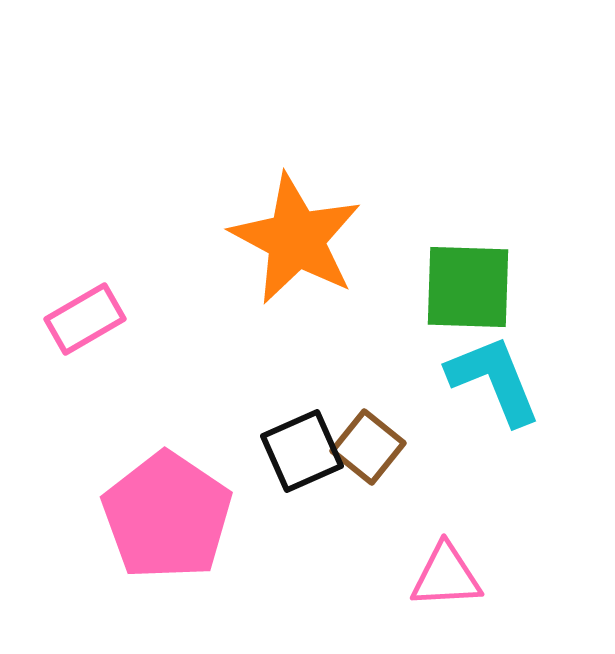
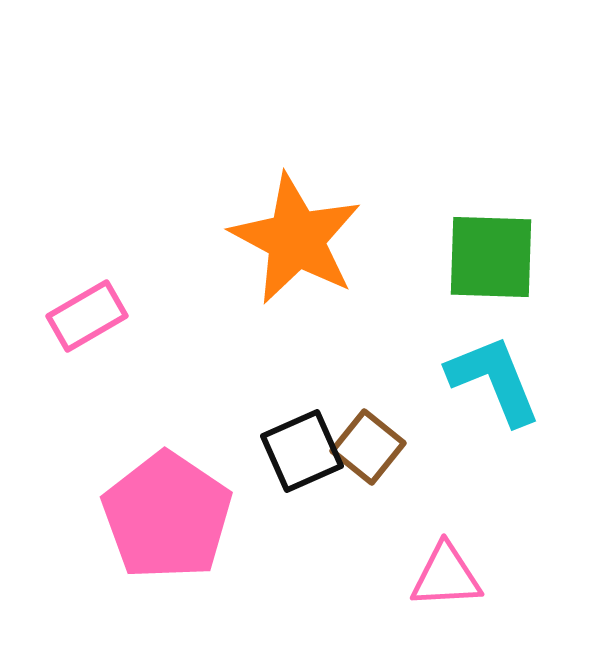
green square: moved 23 px right, 30 px up
pink rectangle: moved 2 px right, 3 px up
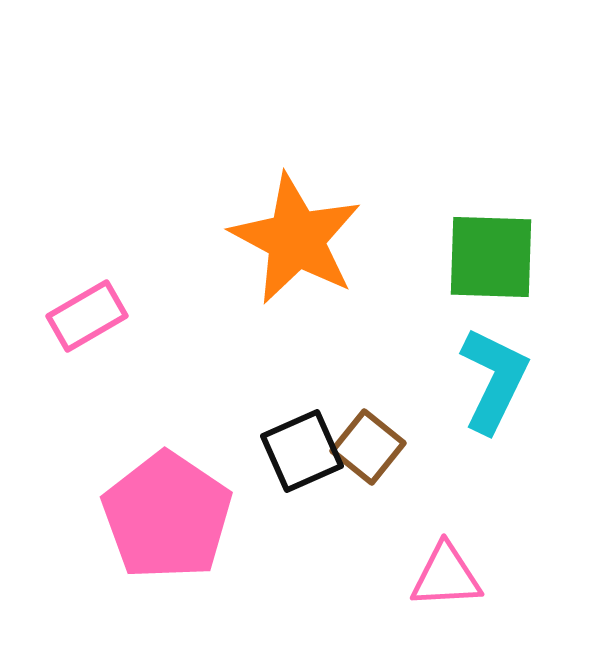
cyan L-shape: rotated 48 degrees clockwise
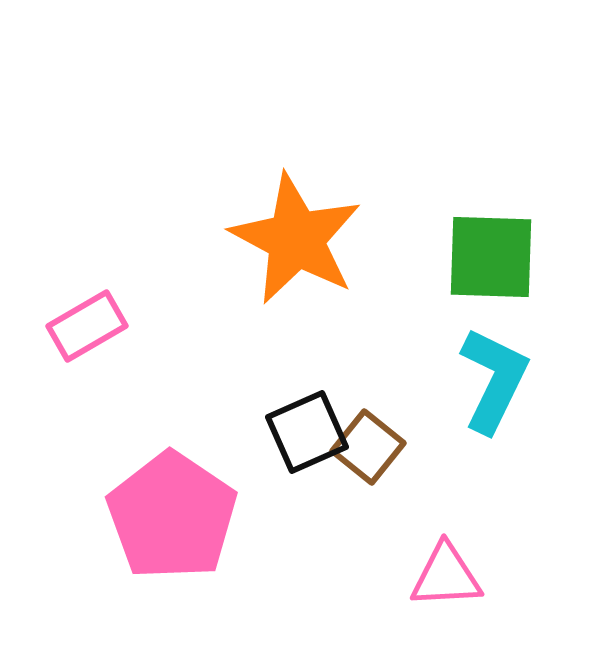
pink rectangle: moved 10 px down
black square: moved 5 px right, 19 px up
pink pentagon: moved 5 px right
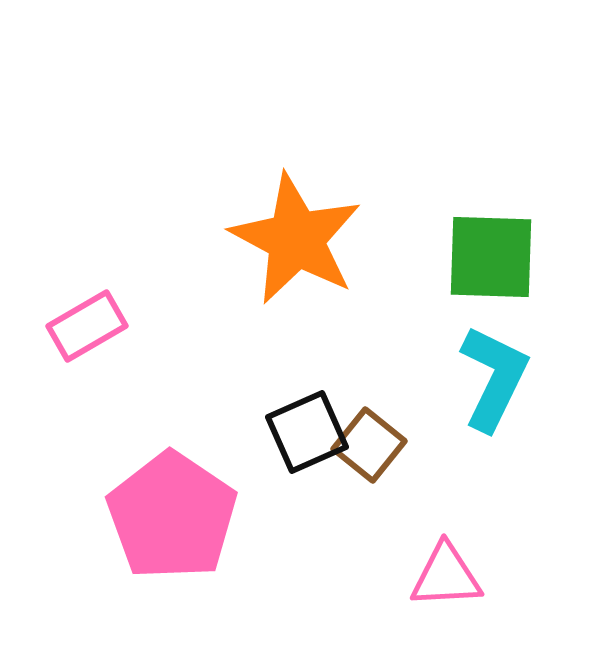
cyan L-shape: moved 2 px up
brown square: moved 1 px right, 2 px up
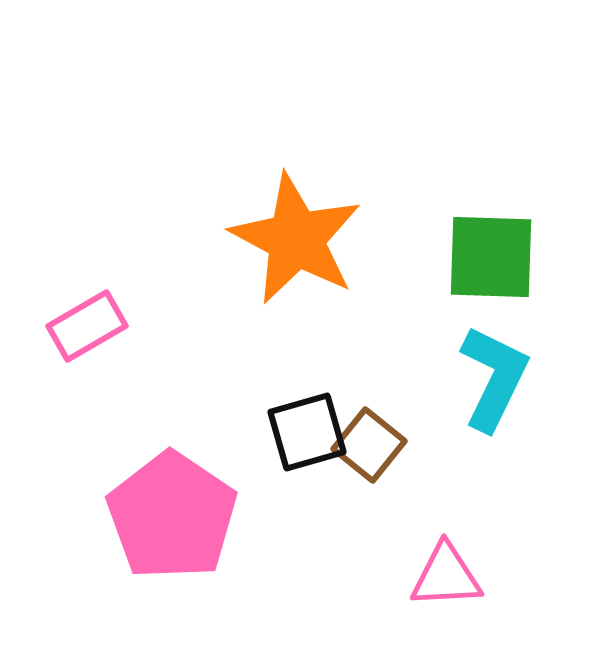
black square: rotated 8 degrees clockwise
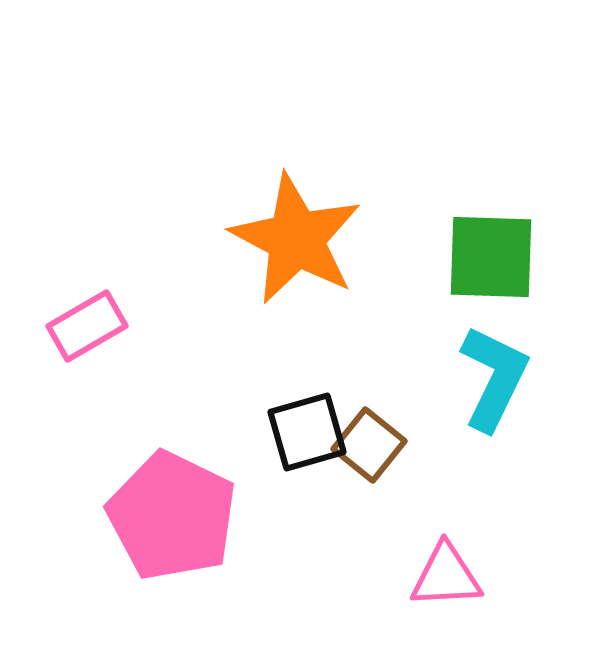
pink pentagon: rotated 8 degrees counterclockwise
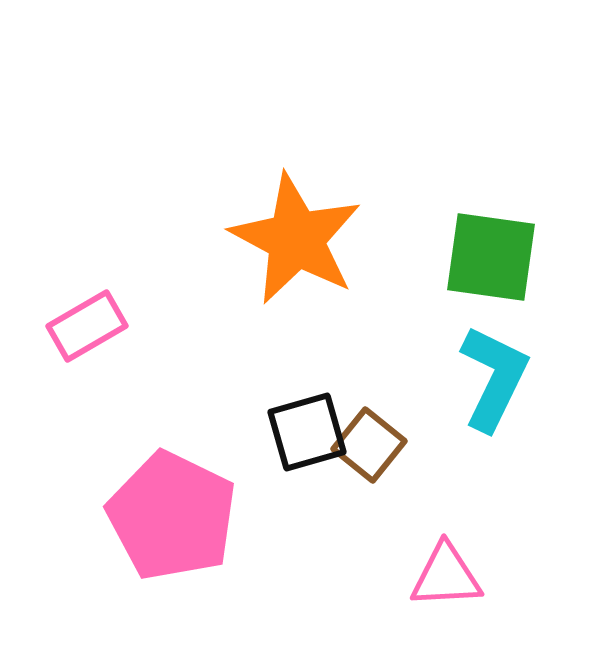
green square: rotated 6 degrees clockwise
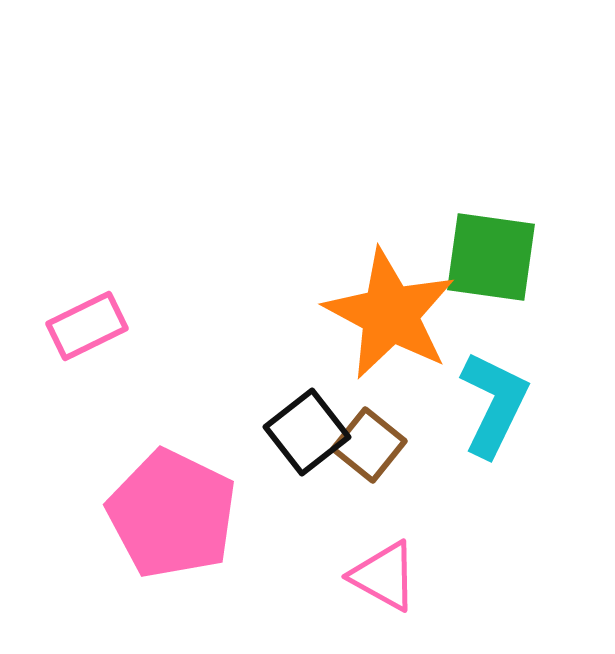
orange star: moved 94 px right, 75 px down
pink rectangle: rotated 4 degrees clockwise
cyan L-shape: moved 26 px down
black square: rotated 22 degrees counterclockwise
pink pentagon: moved 2 px up
pink triangle: moved 62 px left; rotated 32 degrees clockwise
